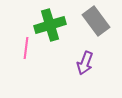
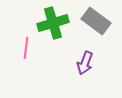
gray rectangle: rotated 16 degrees counterclockwise
green cross: moved 3 px right, 2 px up
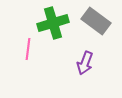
pink line: moved 2 px right, 1 px down
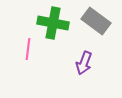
green cross: rotated 28 degrees clockwise
purple arrow: moved 1 px left
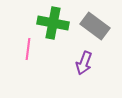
gray rectangle: moved 1 px left, 5 px down
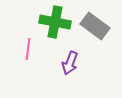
green cross: moved 2 px right, 1 px up
purple arrow: moved 14 px left
